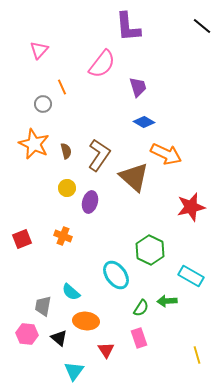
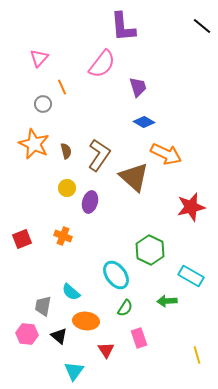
purple L-shape: moved 5 px left
pink triangle: moved 8 px down
green semicircle: moved 16 px left
black triangle: moved 2 px up
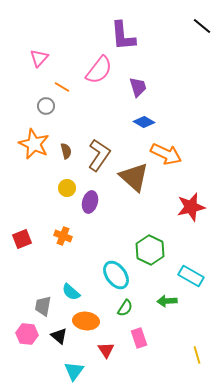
purple L-shape: moved 9 px down
pink semicircle: moved 3 px left, 6 px down
orange line: rotated 35 degrees counterclockwise
gray circle: moved 3 px right, 2 px down
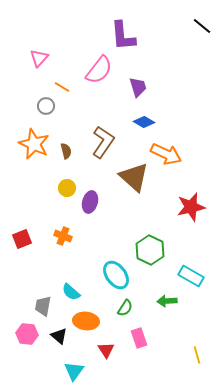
brown L-shape: moved 4 px right, 13 px up
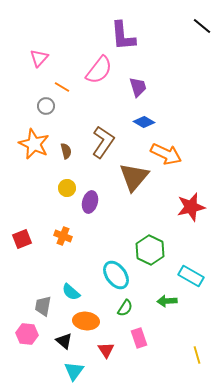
brown triangle: rotated 28 degrees clockwise
black triangle: moved 5 px right, 5 px down
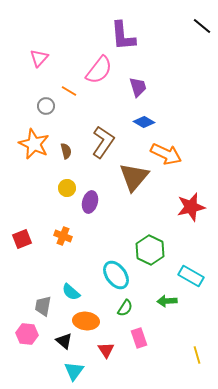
orange line: moved 7 px right, 4 px down
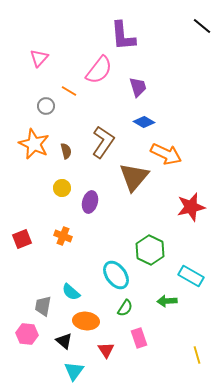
yellow circle: moved 5 px left
